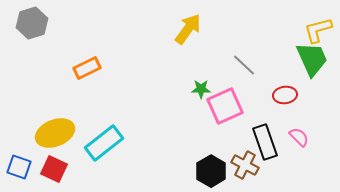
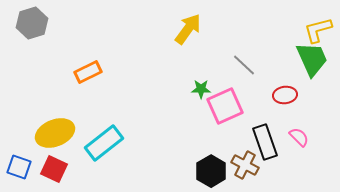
orange rectangle: moved 1 px right, 4 px down
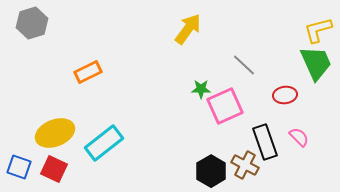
green trapezoid: moved 4 px right, 4 px down
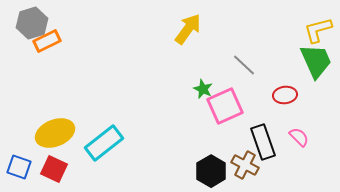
green trapezoid: moved 2 px up
orange rectangle: moved 41 px left, 31 px up
green star: moved 2 px right; rotated 24 degrees clockwise
black rectangle: moved 2 px left
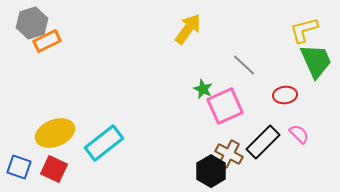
yellow L-shape: moved 14 px left
pink semicircle: moved 3 px up
black rectangle: rotated 64 degrees clockwise
brown cross: moved 16 px left, 11 px up
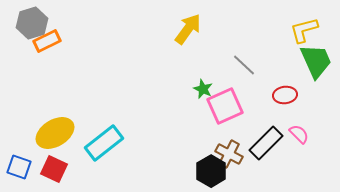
yellow ellipse: rotated 9 degrees counterclockwise
black rectangle: moved 3 px right, 1 px down
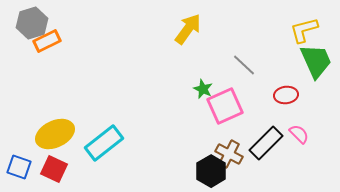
red ellipse: moved 1 px right
yellow ellipse: moved 1 px down; rotated 6 degrees clockwise
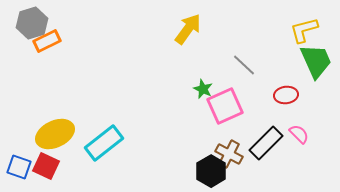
red square: moved 8 px left, 3 px up
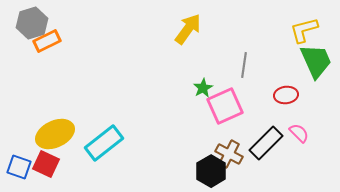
gray line: rotated 55 degrees clockwise
green star: moved 1 px up; rotated 18 degrees clockwise
pink semicircle: moved 1 px up
red square: moved 2 px up
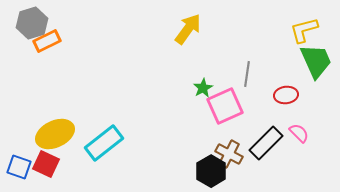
gray line: moved 3 px right, 9 px down
